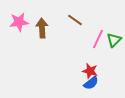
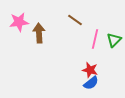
brown arrow: moved 3 px left, 5 px down
pink line: moved 3 px left; rotated 12 degrees counterclockwise
red star: moved 1 px up
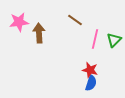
blue semicircle: rotated 35 degrees counterclockwise
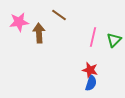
brown line: moved 16 px left, 5 px up
pink line: moved 2 px left, 2 px up
